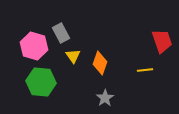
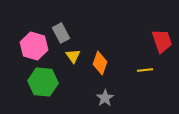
green hexagon: moved 2 px right
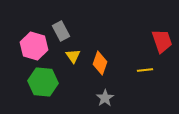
gray rectangle: moved 2 px up
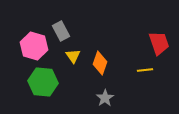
red trapezoid: moved 3 px left, 2 px down
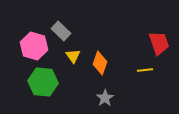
gray rectangle: rotated 18 degrees counterclockwise
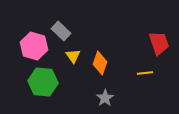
yellow line: moved 3 px down
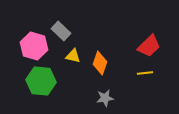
red trapezoid: moved 10 px left, 3 px down; rotated 65 degrees clockwise
yellow triangle: rotated 42 degrees counterclockwise
green hexagon: moved 2 px left, 1 px up
gray star: rotated 24 degrees clockwise
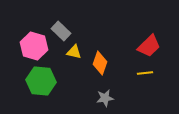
yellow triangle: moved 1 px right, 4 px up
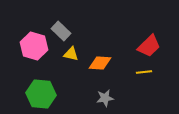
yellow triangle: moved 3 px left, 2 px down
orange diamond: rotated 75 degrees clockwise
yellow line: moved 1 px left, 1 px up
green hexagon: moved 13 px down
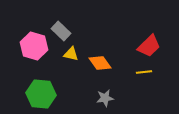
orange diamond: rotated 50 degrees clockwise
